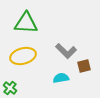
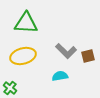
brown square: moved 4 px right, 10 px up
cyan semicircle: moved 1 px left, 2 px up
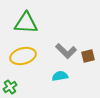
green cross: moved 1 px up; rotated 16 degrees clockwise
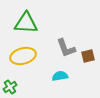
gray L-shape: moved 3 px up; rotated 25 degrees clockwise
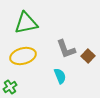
green triangle: rotated 15 degrees counterclockwise
gray L-shape: moved 1 px down
brown square: rotated 32 degrees counterclockwise
cyan semicircle: rotated 77 degrees clockwise
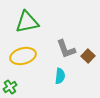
green triangle: moved 1 px right, 1 px up
cyan semicircle: rotated 28 degrees clockwise
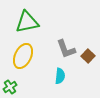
yellow ellipse: rotated 50 degrees counterclockwise
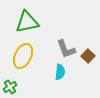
cyan semicircle: moved 4 px up
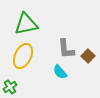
green triangle: moved 1 px left, 2 px down
gray L-shape: rotated 15 degrees clockwise
cyan semicircle: rotated 133 degrees clockwise
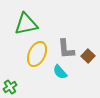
yellow ellipse: moved 14 px right, 2 px up
